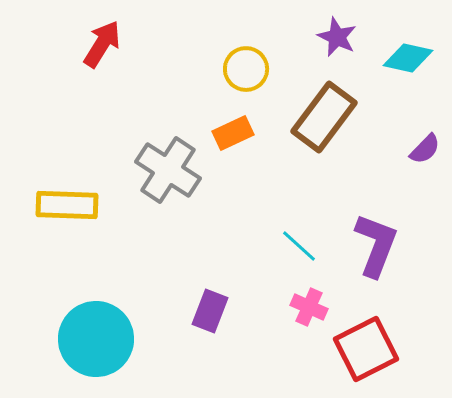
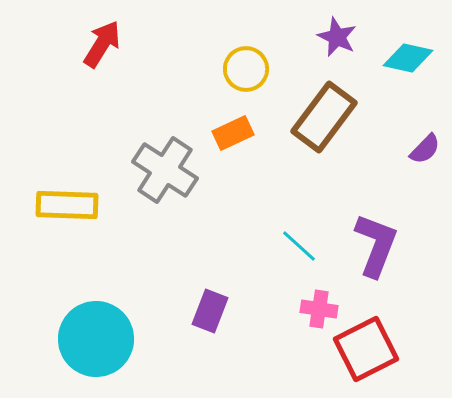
gray cross: moved 3 px left
pink cross: moved 10 px right, 2 px down; rotated 15 degrees counterclockwise
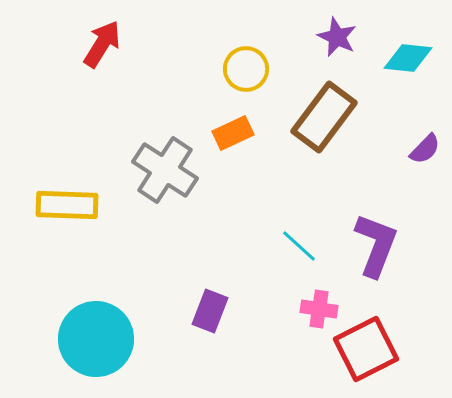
cyan diamond: rotated 6 degrees counterclockwise
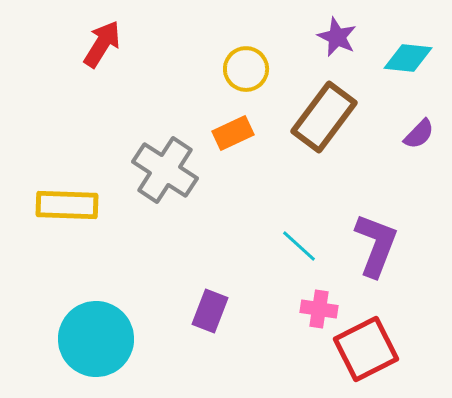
purple semicircle: moved 6 px left, 15 px up
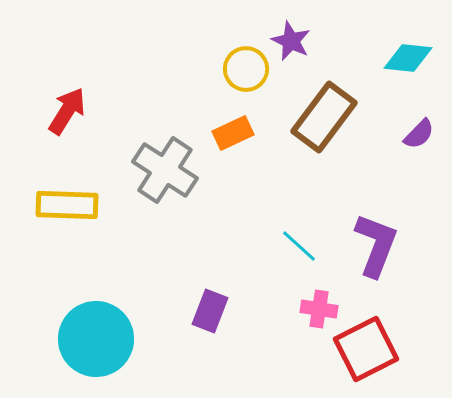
purple star: moved 46 px left, 4 px down
red arrow: moved 35 px left, 67 px down
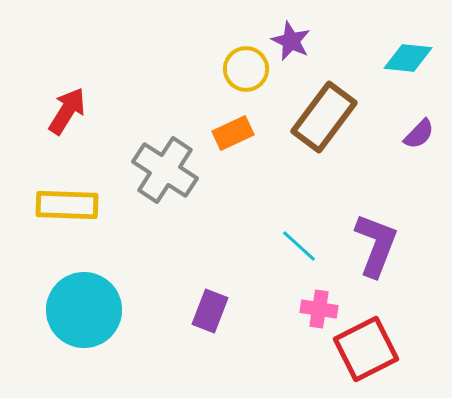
cyan circle: moved 12 px left, 29 px up
